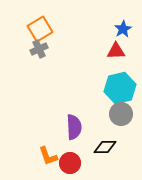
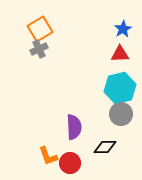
red triangle: moved 4 px right, 3 px down
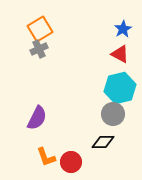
red triangle: rotated 30 degrees clockwise
gray circle: moved 8 px left
purple semicircle: moved 37 px left, 9 px up; rotated 30 degrees clockwise
black diamond: moved 2 px left, 5 px up
orange L-shape: moved 2 px left, 1 px down
red circle: moved 1 px right, 1 px up
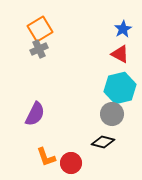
gray circle: moved 1 px left
purple semicircle: moved 2 px left, 4 px up
black diamond: rotated 15 degrees clockwise
red circle: moved 1 px down
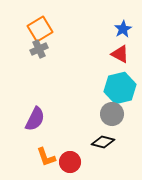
purple semicircle: moved 5 px down
red circle: moved 1 px left, 1 px up
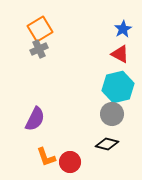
cyan hexagon: moved 2 px left, 1 px up
black diamond: moved 4 px right, 2 px down
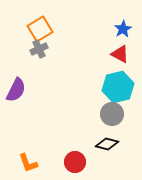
purple semicircle: moved 19 px left, 29 px up
orange L-shape: moved 18 px left, 6 px down
red circle: moved 5 px right
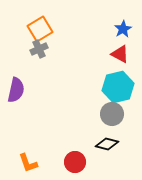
purple semicircle: rotated 15 degrees counterclockwise
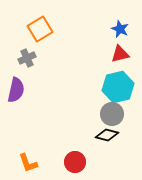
blue star: moved 3 px left; rotated 18 degrees counterclockwise
gray cross: moved 12 px left, 9 px down
red triangle: rotated 42 degrees counterclockwise
black diamond: moved 9 px up
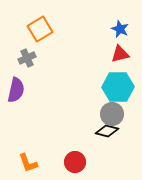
cyan hexagon: rotated 12 degrees clockwise
black diamond: moved 4 px up
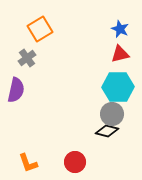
gray cross: rotated 12 degrees counterclockwise
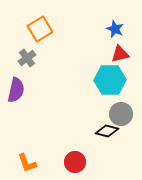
blue star: moved 5 px left
cyan hexagon: moved 8 px left, 7 px up
gray circle: moved 9 px right
orange L-shape: moved 1 px left
